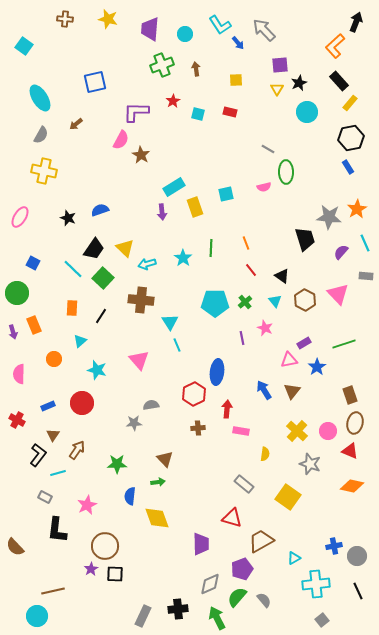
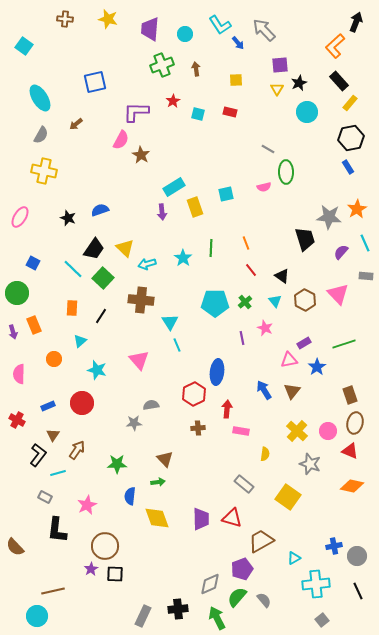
purple trapezoid at (201, 544): moved 25 px up
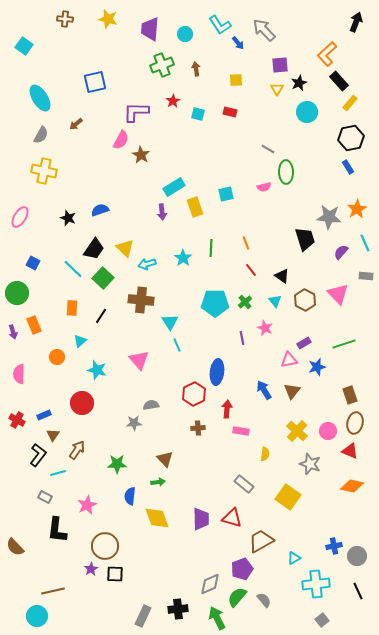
orange L-shape at (335, 46): moved 8 px left, 8 px down
orange circle at (54, 359): moved 3 px right, 2 px up
blue star at (317, 367): rotated 18 degrees clockwise
blue rectangle at (48, 406): moved 4 px left, 9 px down
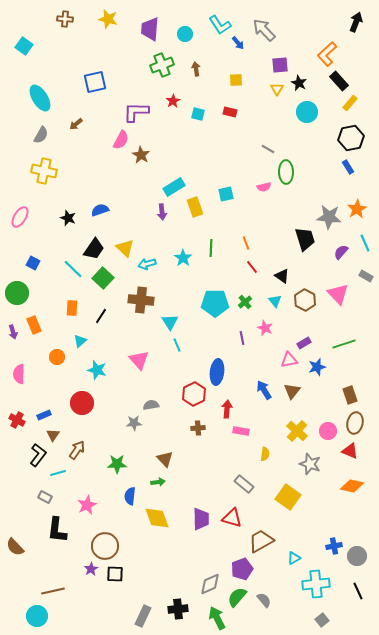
black star at (299, 83): rotated 21 degrees counterclockwise
red line at (251, 270): moved 1 px right, 3 px up
gray rectangle at (366, 276): rotated 24 degrees clockwise
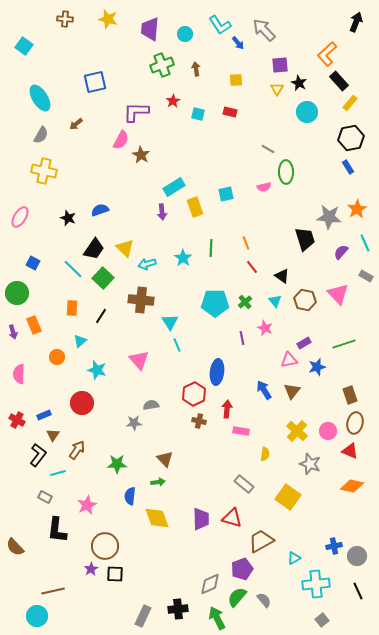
brown hexagon at (305, 300): rotated 15 degrees counterclockwise
brown cross at (198, 428): moved 1 px right, 7 px up; rotated 16 degrees clockwise
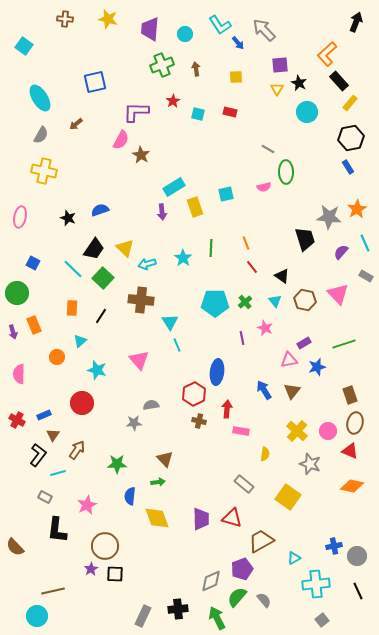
yellow square at (236, 80): moved 3 px up
pink ellipse at (20, 217): rotated 20 degrees counterclockwise
gray diamond at (210, 584): moved 1 px right, 3 px up
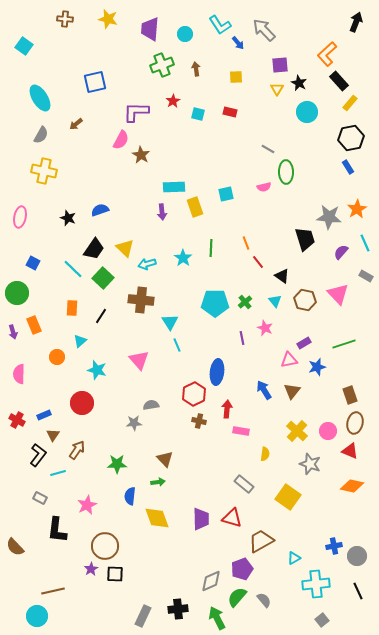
cyan rectangle at (174, 187): rotated 30 degrees clockwise
red line at (252, 267): moved 6 px right, 5 px up
gray rectangle at (45, 497): moved 5 px left, 1 px down
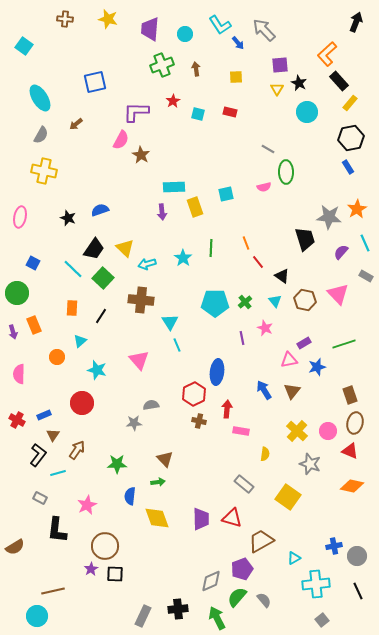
brown semicircle at (15, 547): rotated 78 degrees counterclockwise
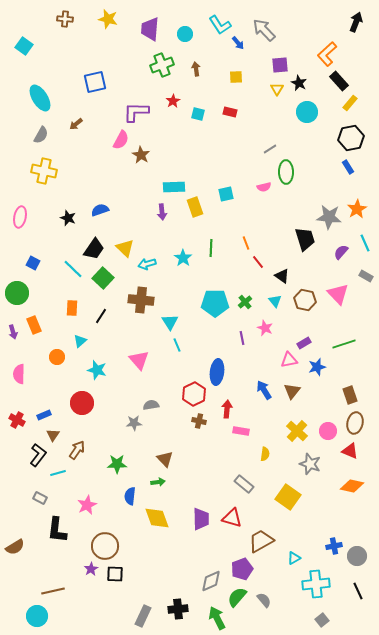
gray line at (268, 149): moved 2 px right; rotated 64 degrees counterclockwise
